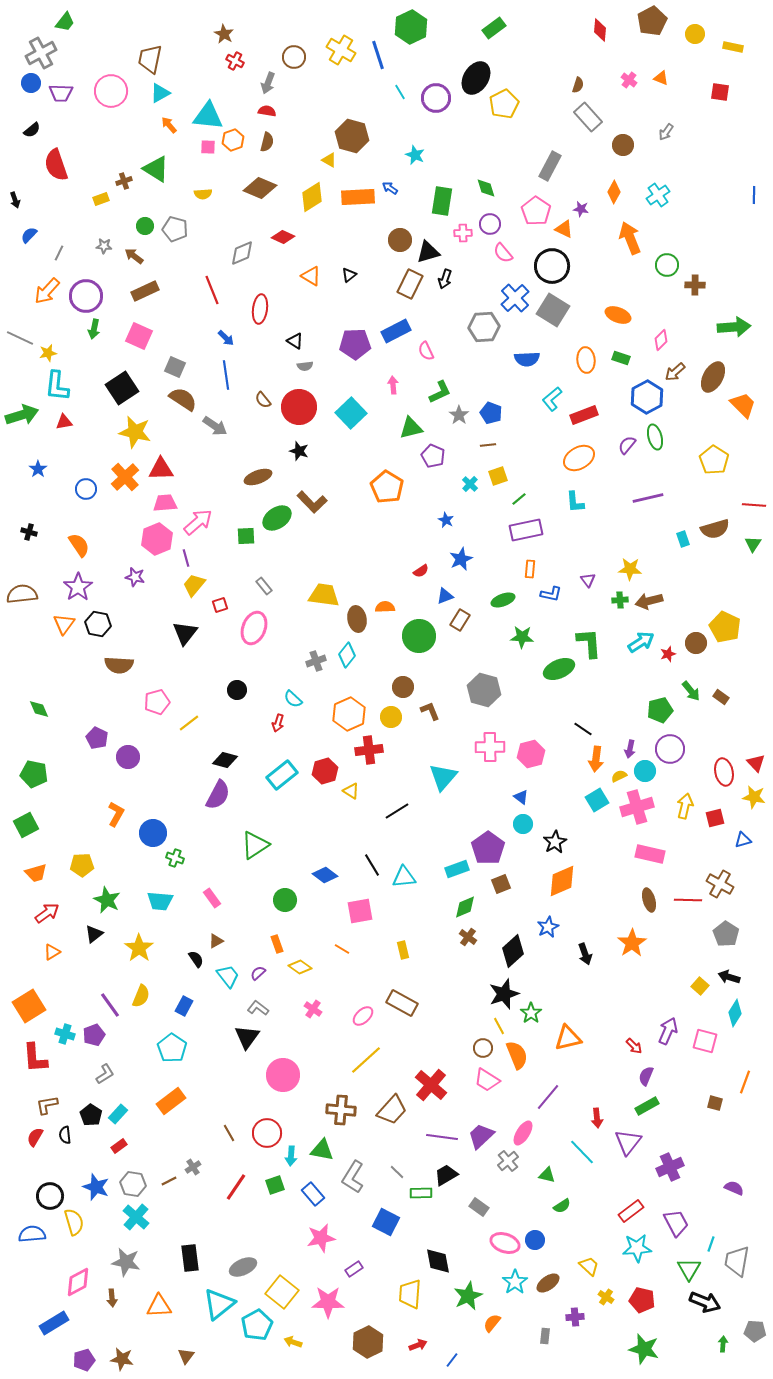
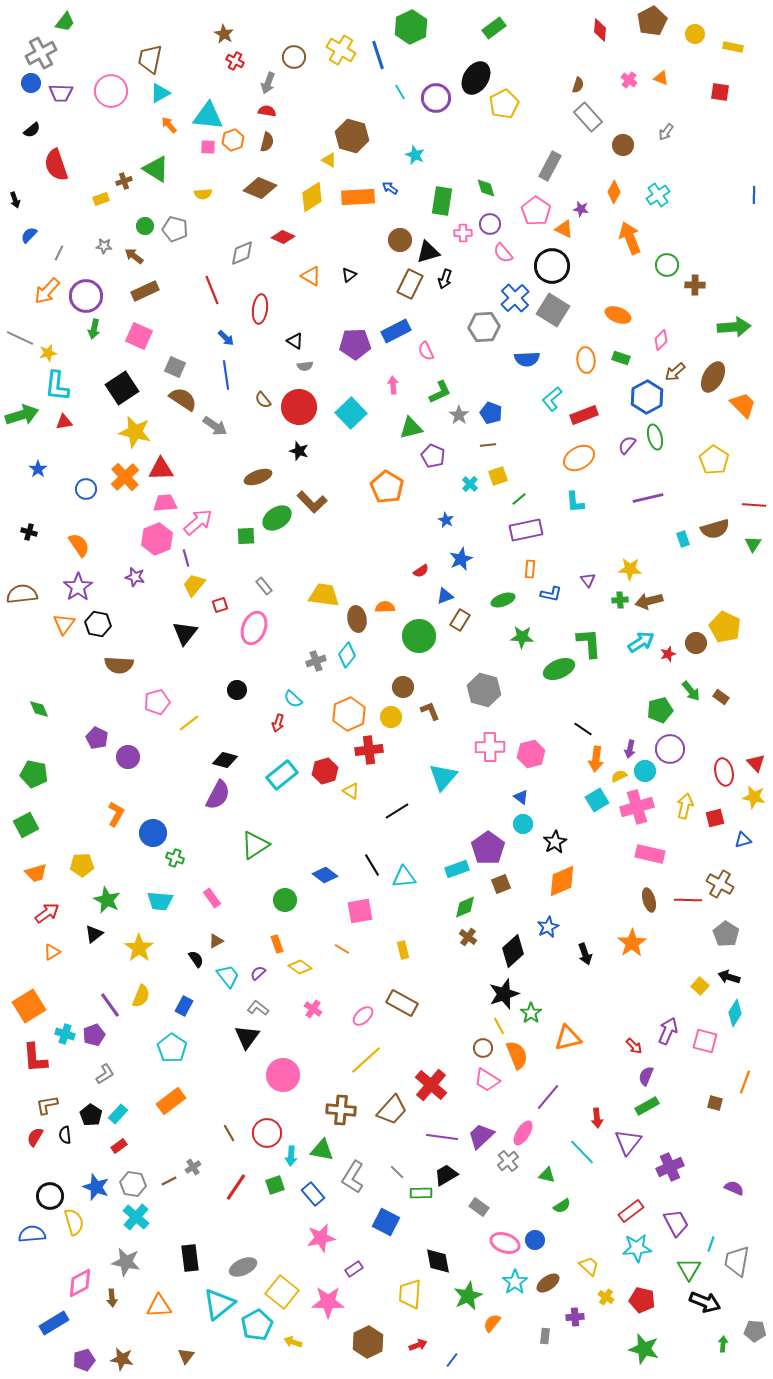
pink diamond at (78, 1282): moved 2 px right, 1 px down
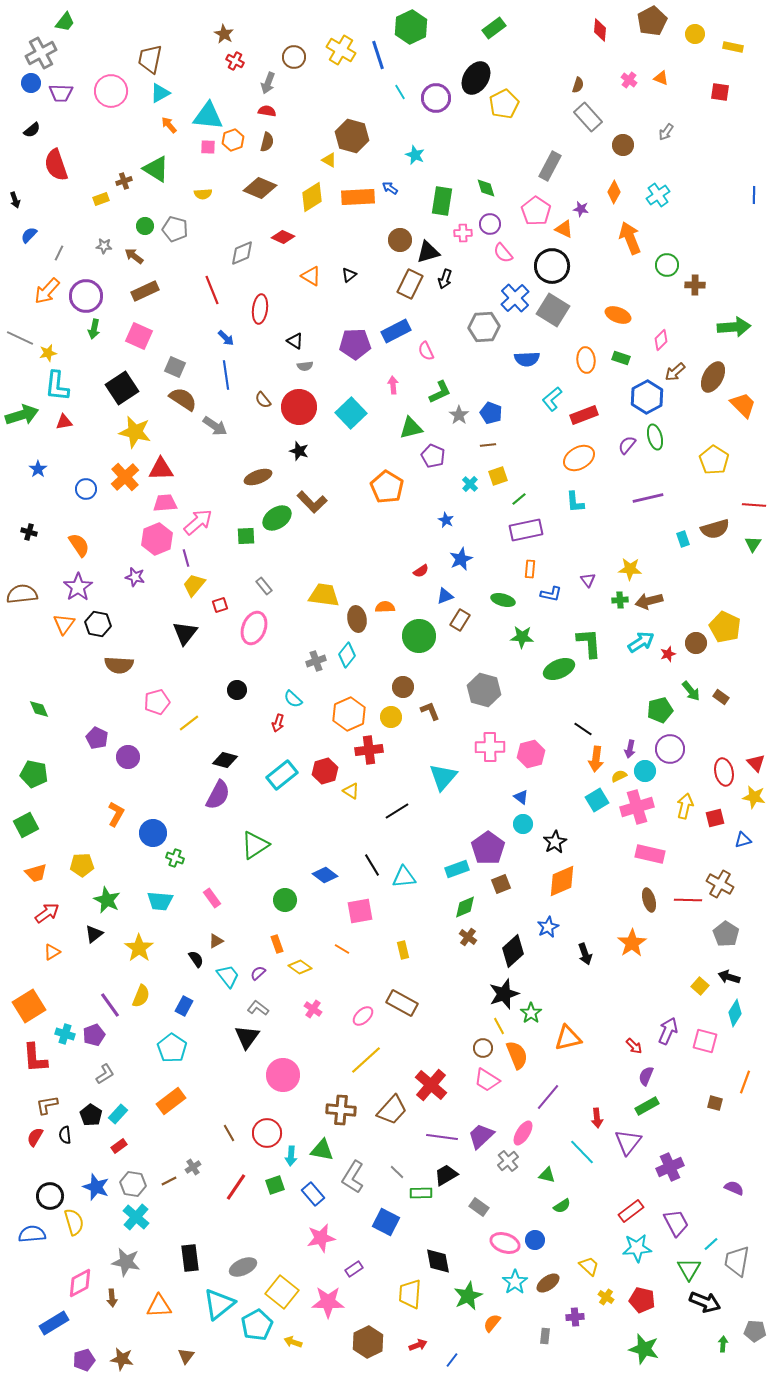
green ellipse at (503, 600): rotated 35 degrees clockwise
cyan line at (711, 1244): rotated 28 degrees clockwise
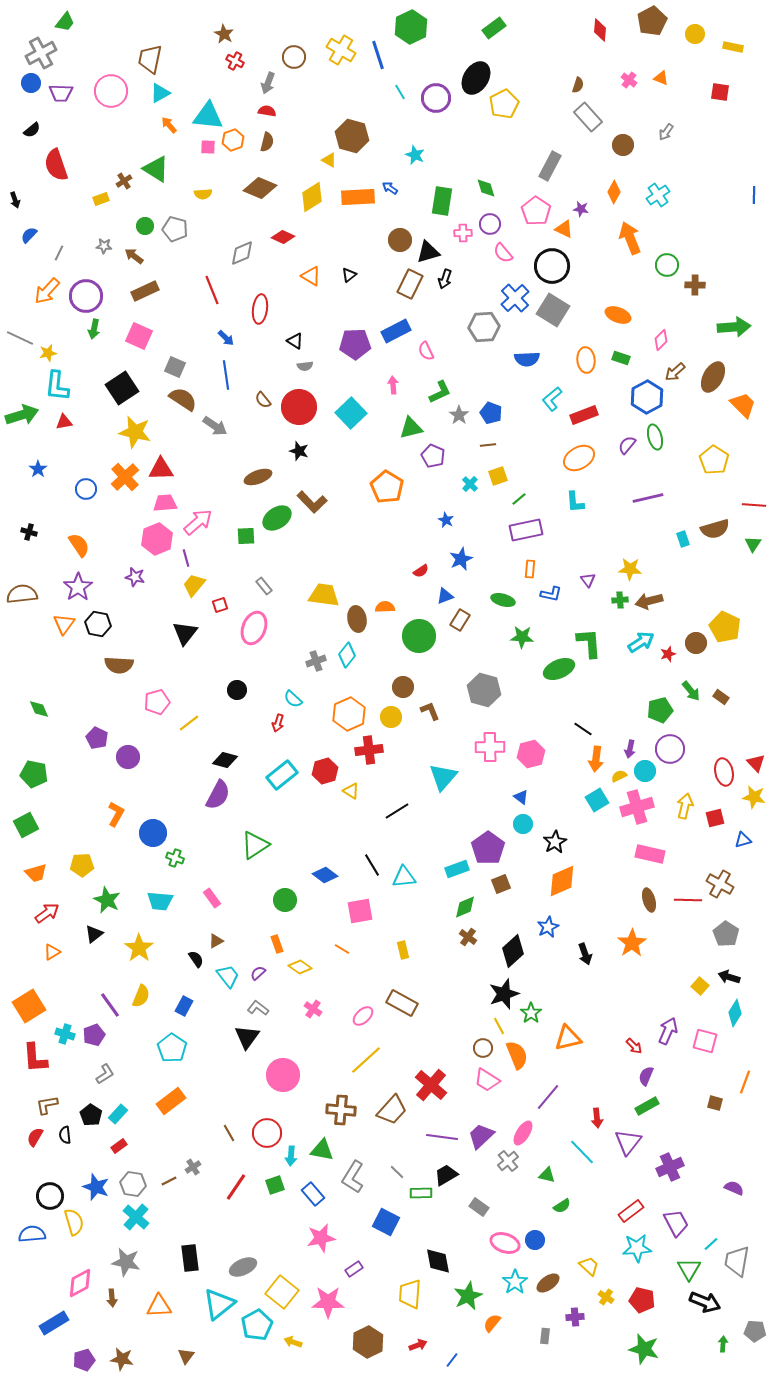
brown cross at (124, 181): rotated 14 degrees counterclockwise
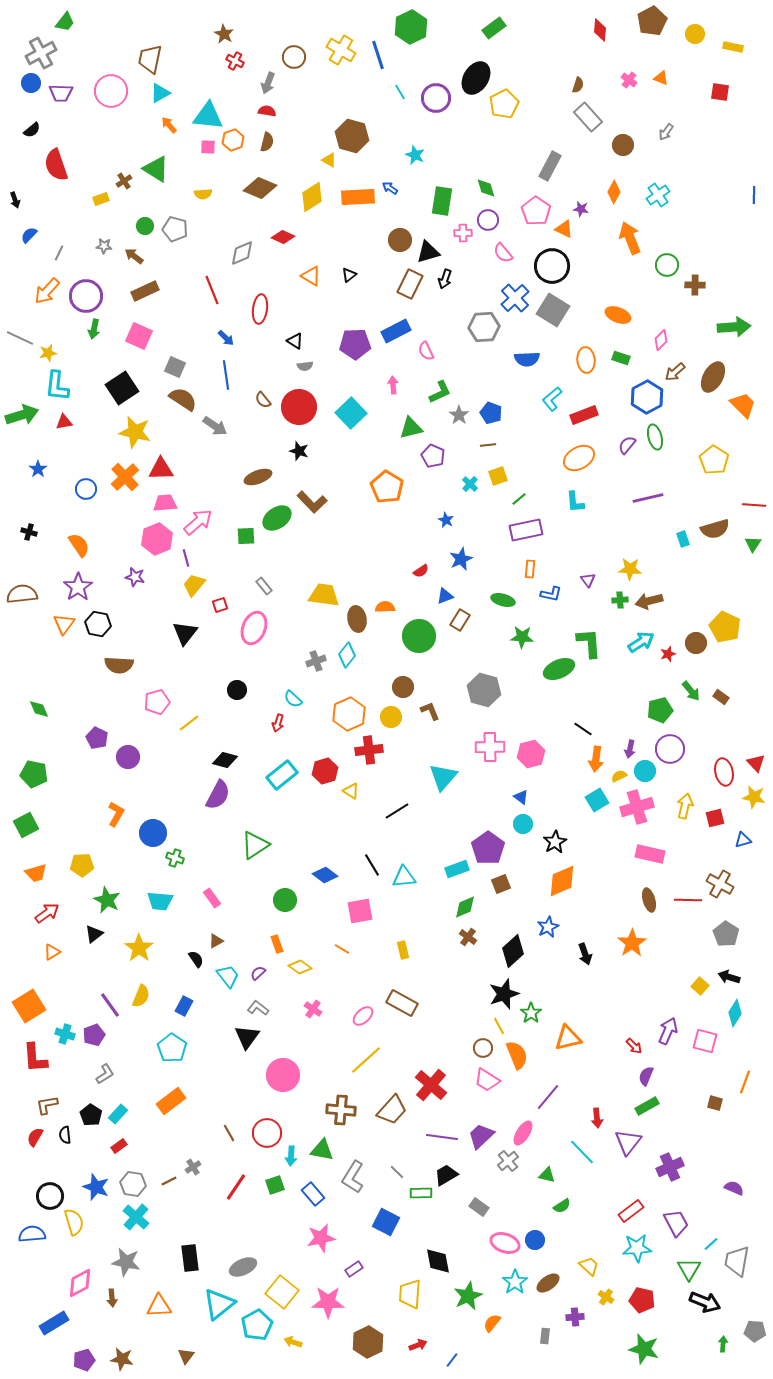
purple circle at (490, 224): moved 2 px left, 4 px up
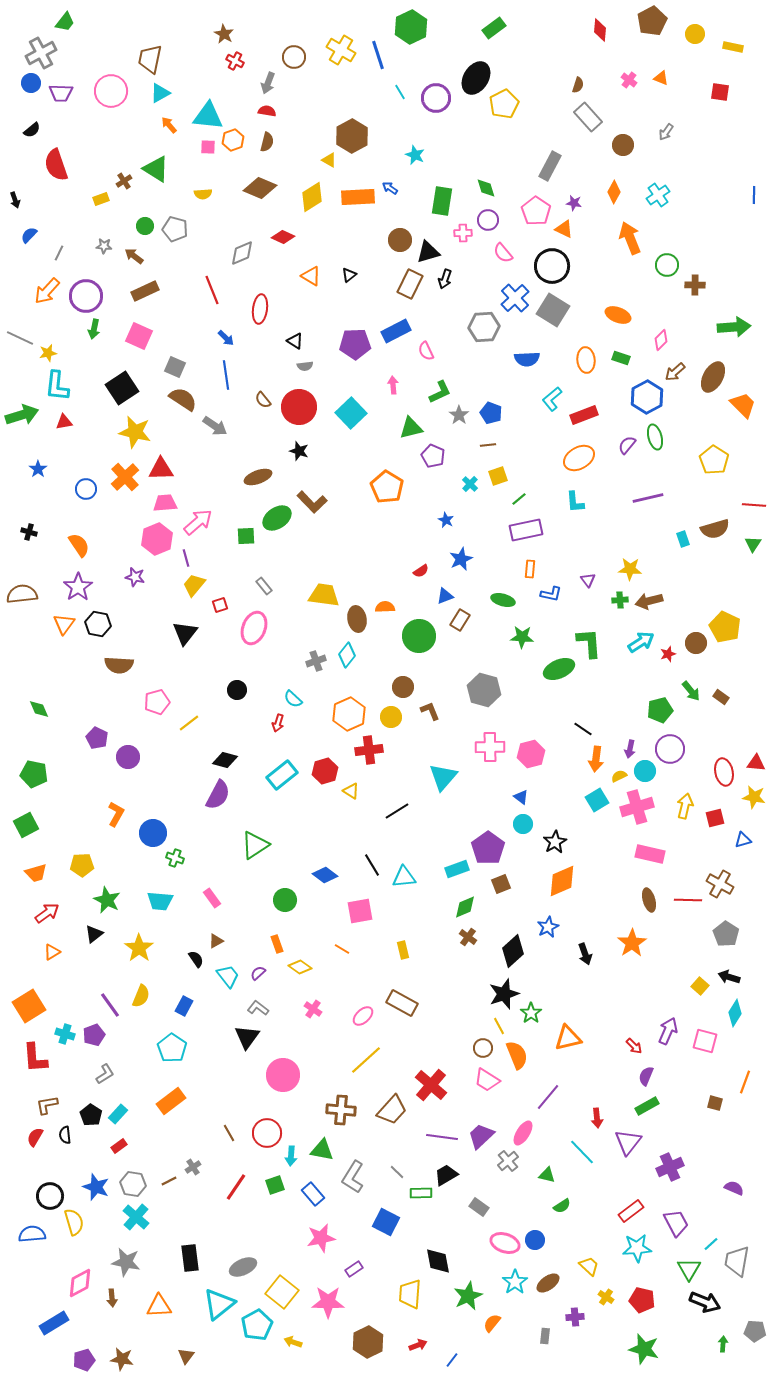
brown hexagon at (352, 136): rotated 16 degrees clockwise
purple star at (581, 209): moved 7 px left, 6 px up
red triangle at (756, 763): rotated 42 degrees counterclockwise
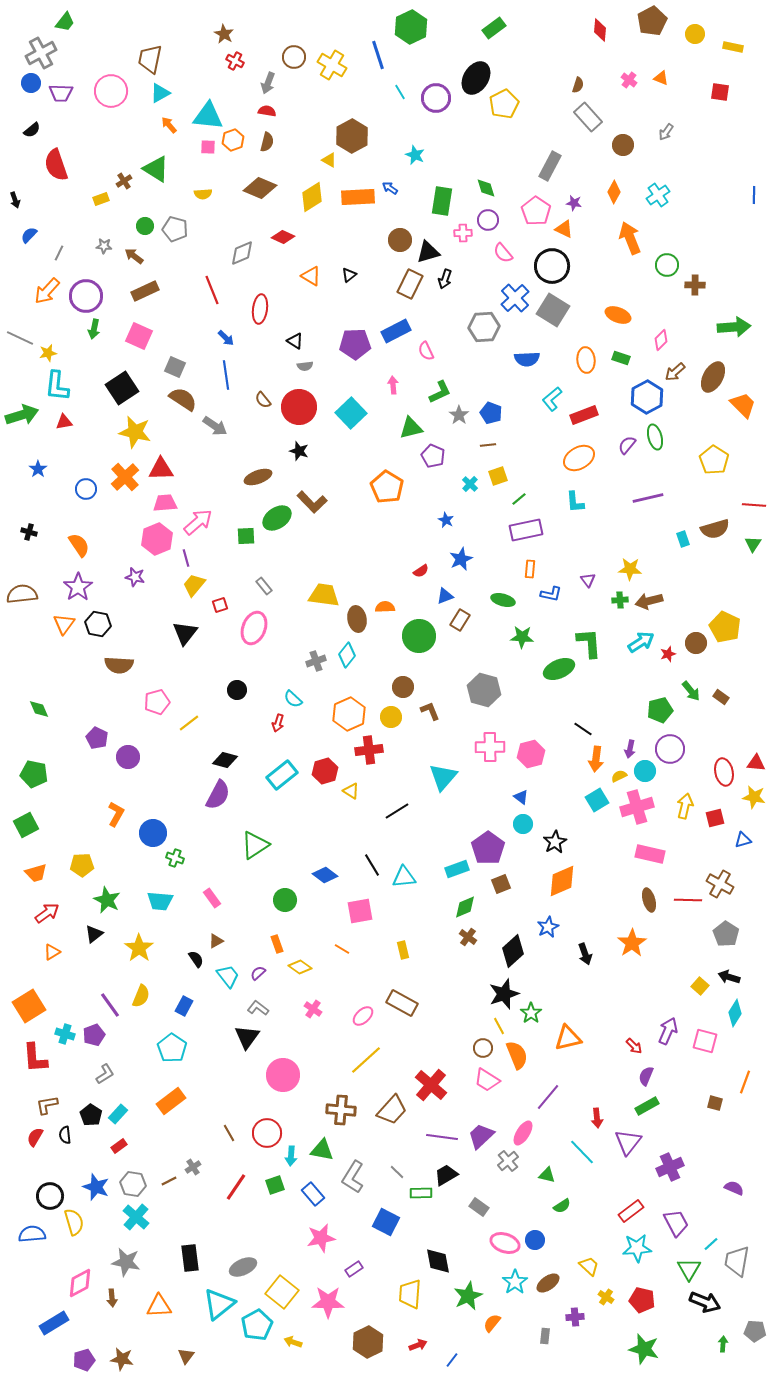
yellow cross at (341, 50): moved 9 px left, 15 px down
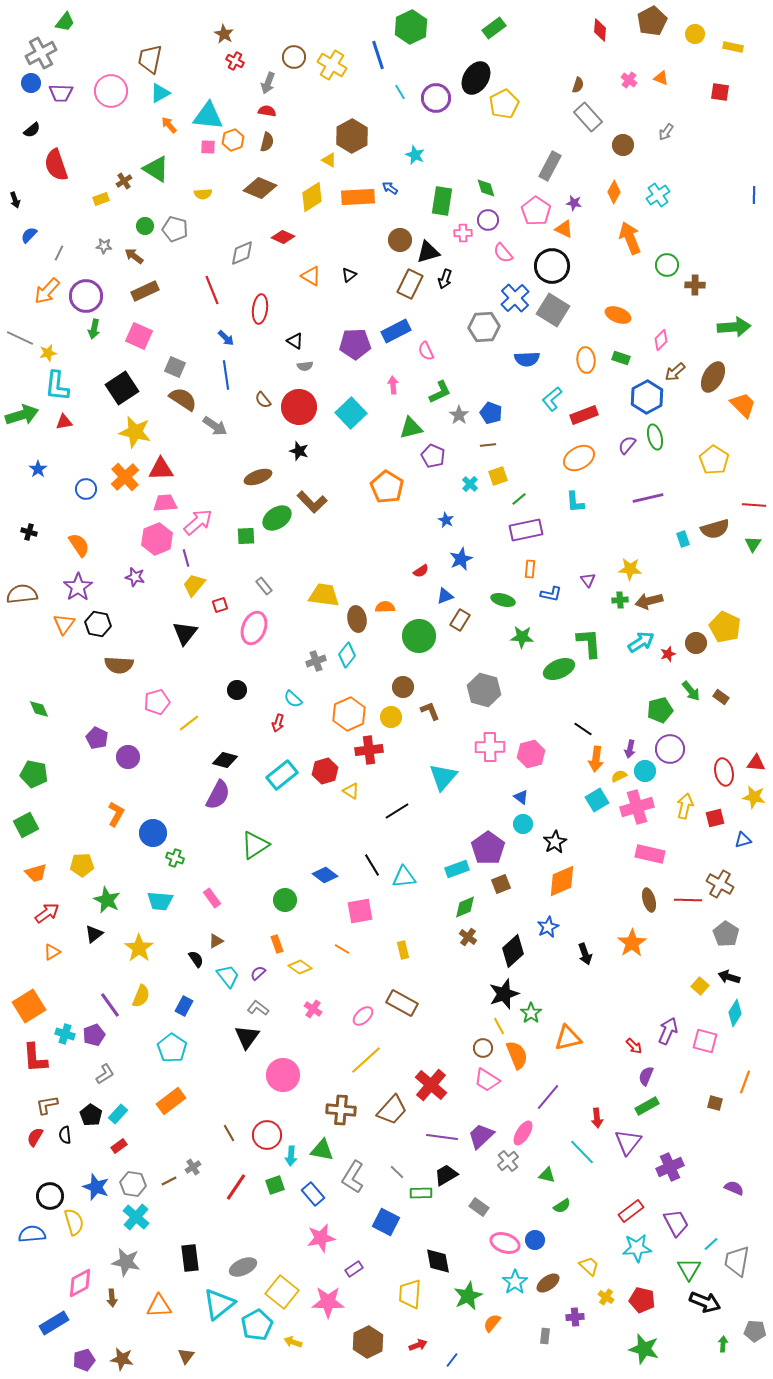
red circle at (267, 1133): moved 2 px down
